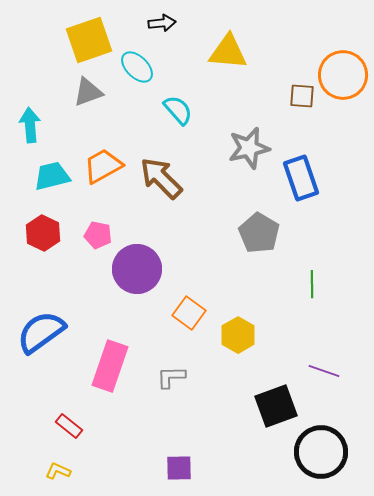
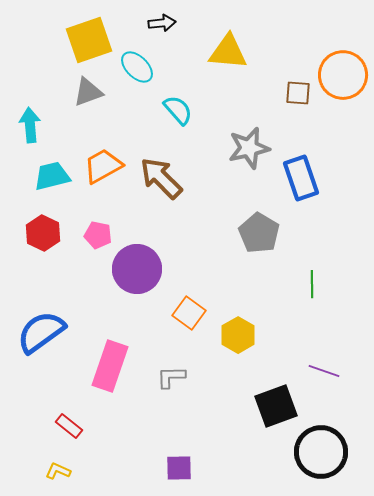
brown square: moved 4 px left, 3 px up
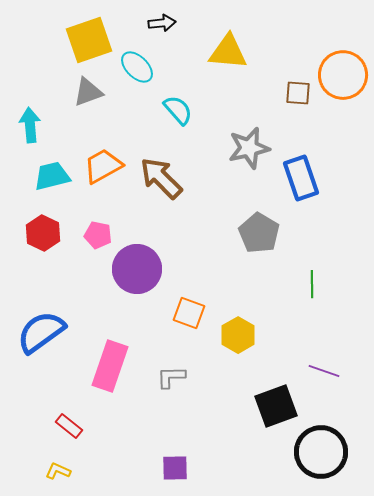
orange square: rotated 16 degrees counterclockwise
purple square: moved 4 px left
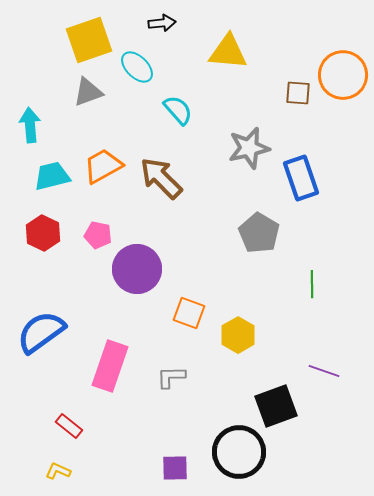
black circle: moved 82 px left
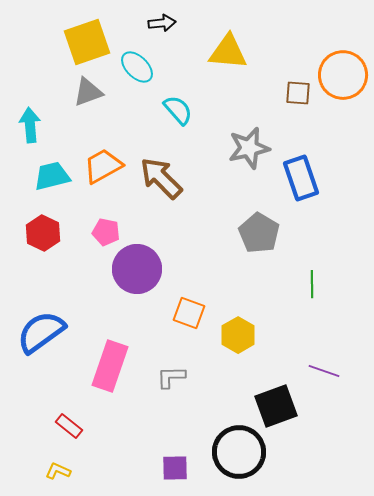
yellow square: moved 2 px left, 2 px down
pink pentagon: moved 8 px right, 3 px up
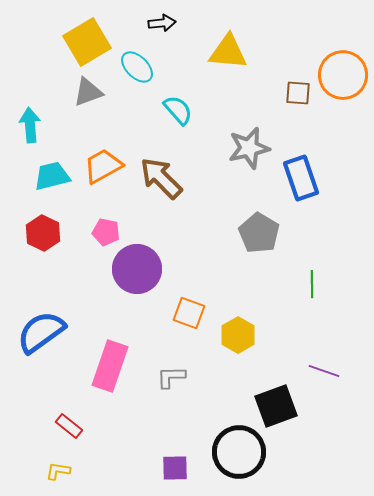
yellow square: rotated 12 degrees counterclockwise
yellow L-shape: rotated 15 degrees counterclockwise
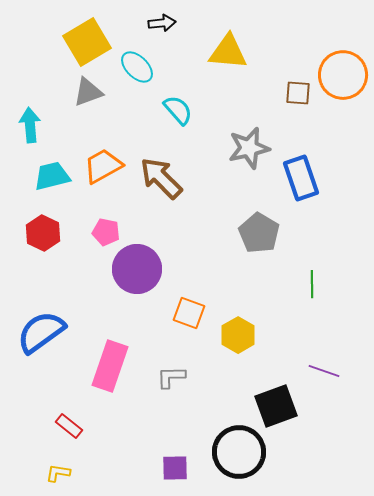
yellow L-shape: moved 2 px down
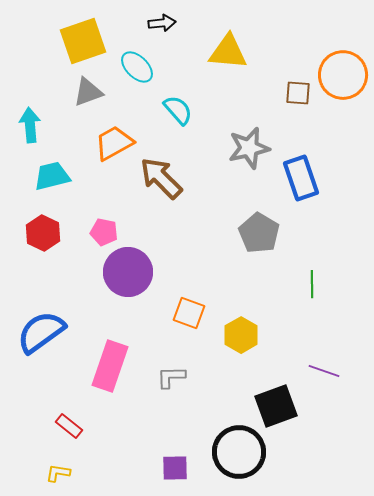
yellow square: moved 4 px left, 1 px up; rotated 12 degrees clockwise
orange trapezoid: moved 11 px right, 23 px up
pink pentagon: moved 2 px left
purple circle: moved 9 px left, 3 px down
yellow hexagon: moved 3 px right
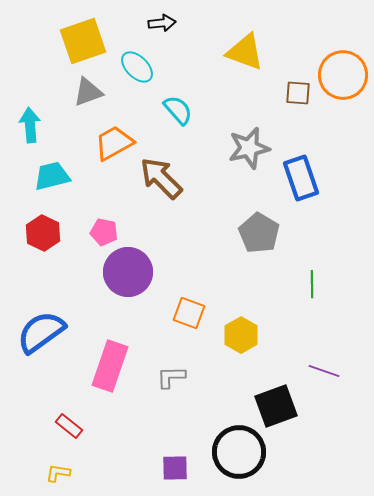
yellow triangle: moved 17 px right; rotated 15 degrees clockwise
